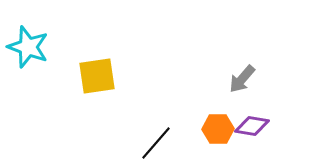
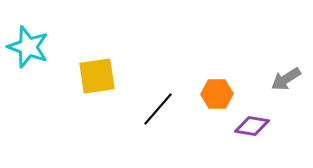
gray arrow: moved 44 px right; rotated 16 degrees clockwise
orange hexagon: moved 1 px left, 35 px up
black line: moved 2 px right, 34 px up
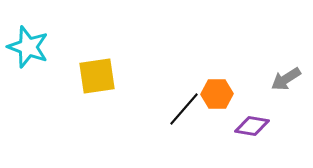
black line: moved 26 px right
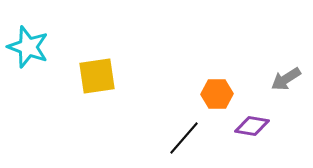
black line: moved 29 px down
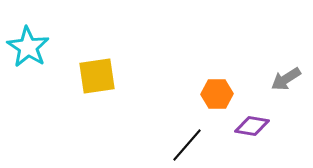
cyan star: rotated 12 degrees clockwise
black line: moved 3 px right, 7 px down
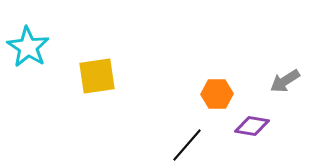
gray arrow: moved 1 px left, 2 px down
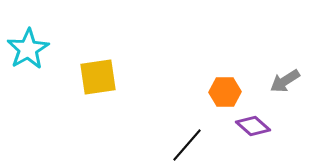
cyan star: moved 2 px down; rotated 9 degrees clockwise
yellow square: moved 1 px right, 1 px down
orange hexagon: moved 8 px right, 2 px up
purple diamond: moved 1 px right; rotated 32 degrees clockwise
